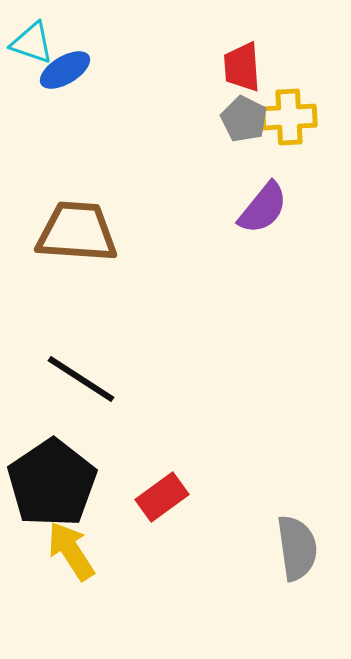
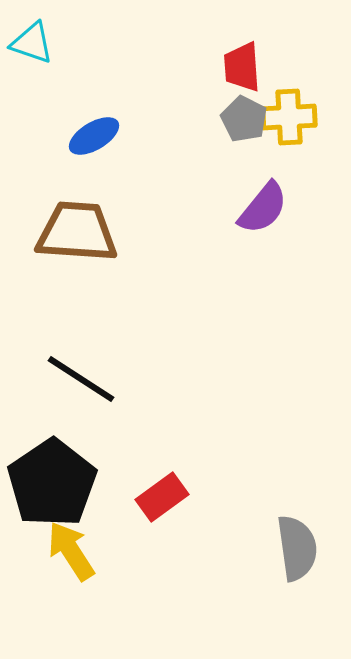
blue ellipse: moved 29 px right, 66 px down
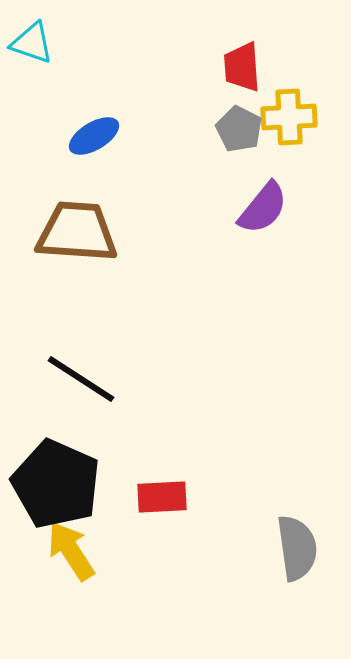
gray pentagon: moved 5 px left, 10 px down
black pentagon: moved 4 px right, 1 px down; rotated 14 degrees counterclockwise
red rectangle: rotated 33 degrees clockwise
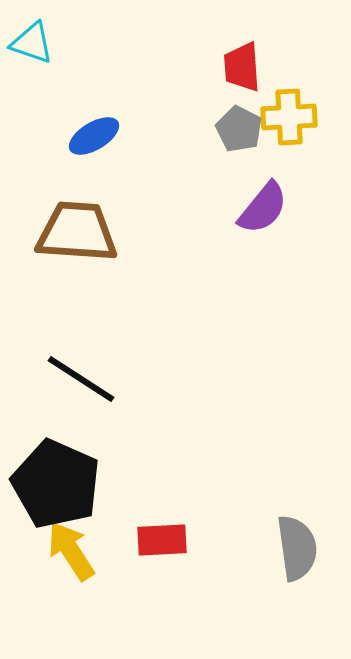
red rectangle: moved 43 px down
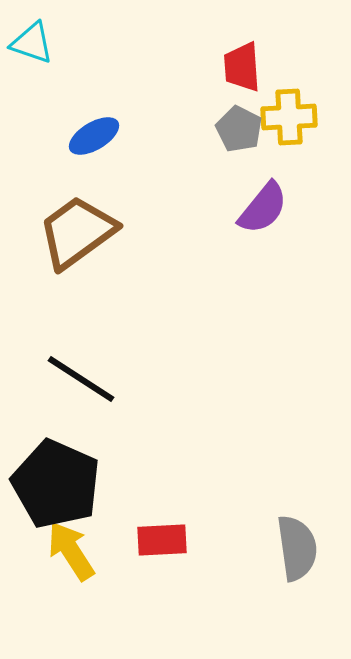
brown trapezoid: rotated 40 degrees counterclockwise
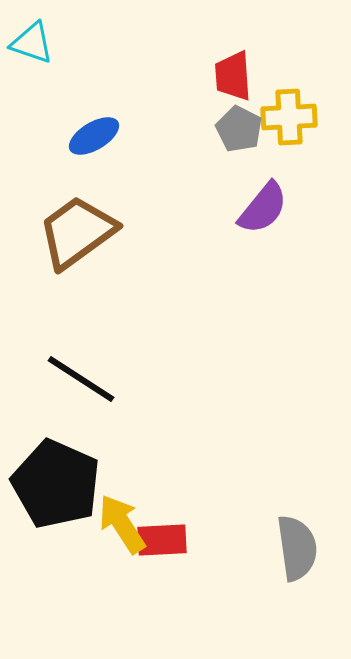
red trapezoid: moved 9 px left, 9 px down
yellow arrow: moved 51 px right, 27 px up
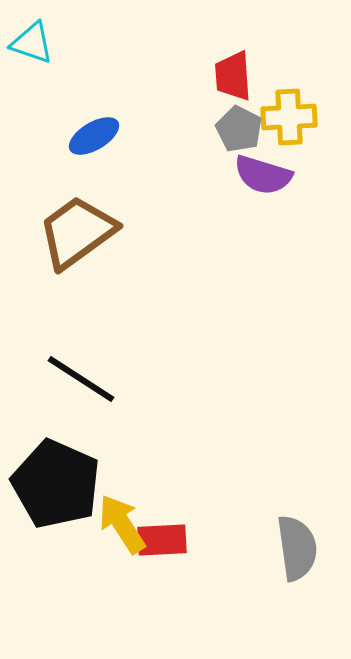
purple semicircle: moved 33 px up; rotated 68 degrees clockwise
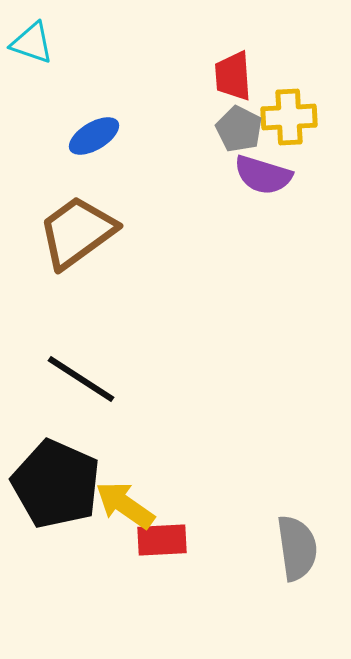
yellow arrow: moved 3 px right, 19 px up; rotated 22 degrees counterclockwise
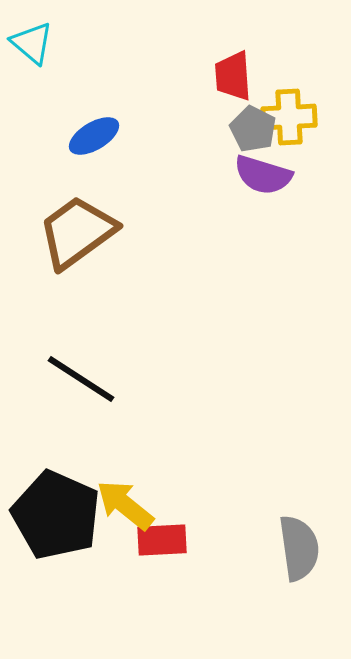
cyan triangle: rotated 21 degrees clockwise
gray pentagon: moved 14 px right
black pentagon: moved 31 px down
yellow arrow: rotated 4 degrees clockwise
gray semicircle: moved 2 px right
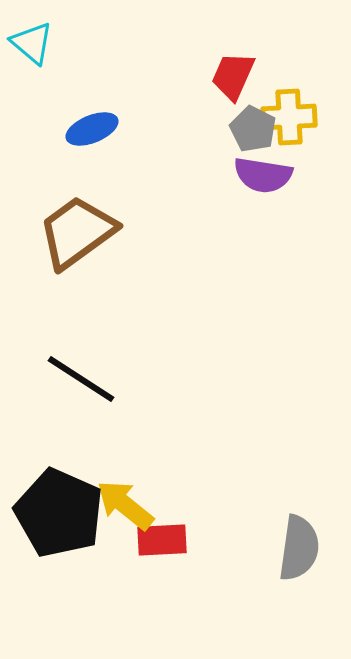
red trapezoid: rotated 28 degrees clockwise
blue ellipse: moved 2 px left, 7 px up; rotated 9 degrees clockwise
purple semicircle: rotated 8 degrees counterclockwise
black pentagon: moved 3 px right, 2 px up
gray semicircle: rotated 16 degrees clockwise
